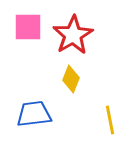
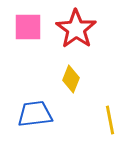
red star: moved 3 px right, 6 px up; rotated 6 degrees counterclockwise
blue trapezoid: moved 1 px right
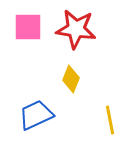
red star: rotated 27 degrees counterclockwise
blue trapezoid: moved 1 px right, 1 px down; rotated 18 degrees counterclockwise
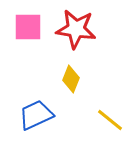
yellow line: rotated 40 degrees counterclockwise
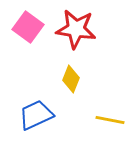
pink square: rotated 36 degrees clockwise
yellow line: rotated 28 degrees counterclockwise
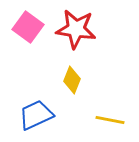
yellow diamond: moved 1 px right, 1 px down
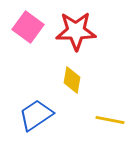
red star: moved 2 px down; rotated 9 degrees counterclockwise
yellow diamond: rotated 12 degrees counterclockwise
blue trapezoid: rotated 9 degrees counterclockwise
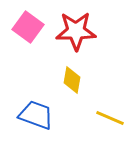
blue trapezoid: rotated 54 degrees clockwise
yellow line: moved 2 px up; rotated 12 degrees clockwise
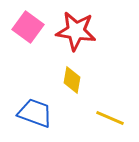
red star: rotated 9 degrees clockwise
blue trapezoid: moved 1 px left, 2 px up
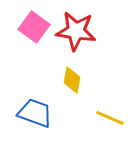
pink square: moved 6 px right
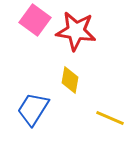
pink square: moved 1 px right, 7 px up
yellow diamond: moved 2 px left
blue trapezoid: moved 2 px left, 4 px up; rotated 78 degrees counterclockwise
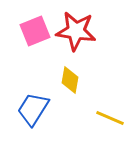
pink square: moved 11 px down; rotated 32 degrees clockwise
